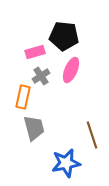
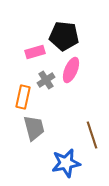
gray cross: moved 5 px right, 4 px down
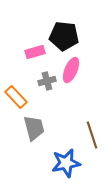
gray cross: moved 1 px right, 1 px down; rotated 18 degrees clockwise
orange rectangle: moved 7 px left; rotated 55 degrees counterclockwise
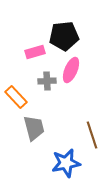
black pentagon: rotated 12 degrees counterclockwise
gray cross: rotated 12 degrees clockwise
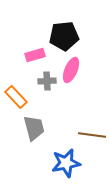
pink rectangle: moved 3 px down
brown line: rotated 64 degrees counterclockwise
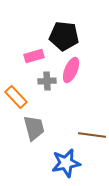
black pentagon: rotated 12 degrees clockwise
pink rectangle: moved 1 px left, 1 px down
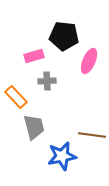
pink ellipse: moved 18 px right, 9 px up
gray trapezoid: moved 1 px up
blue star: moved 4 px left, 7 px up
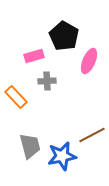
black pentagon: rotated 24 degrees clockwise
gray trapezoid: moved 4 px left, 19 px down
brown line: rotated 36 degrees counterclockwise
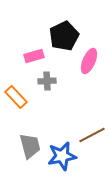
black pentagon: rotated 16 degrees clockwise
